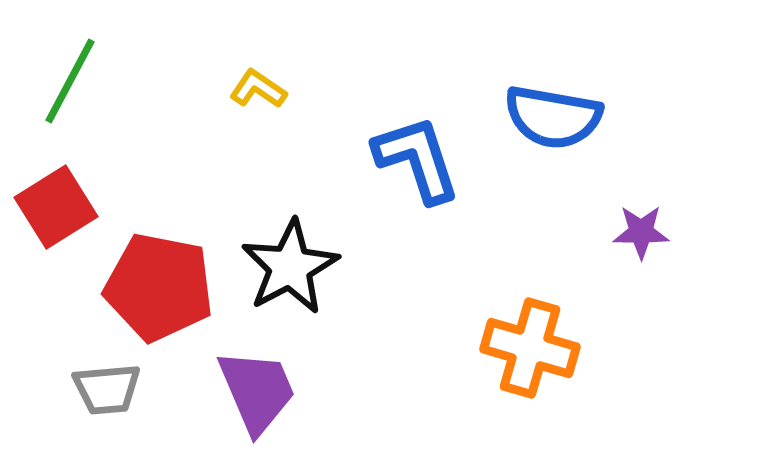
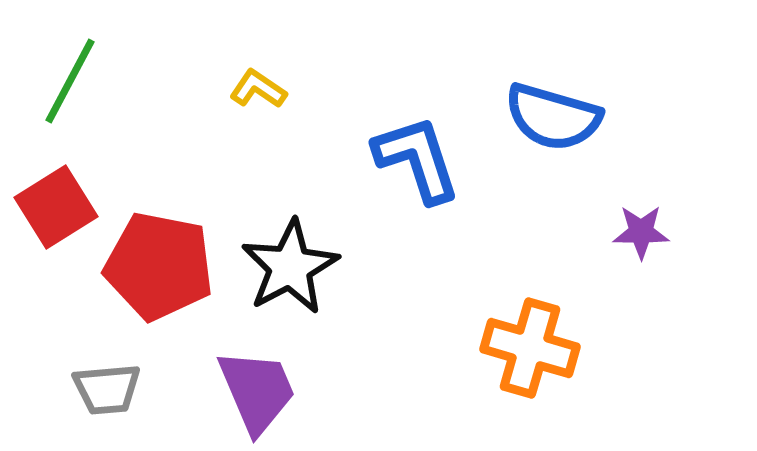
blue semicircle: rotated 6 degrees clockwise
red pentagon: moved 21 px up
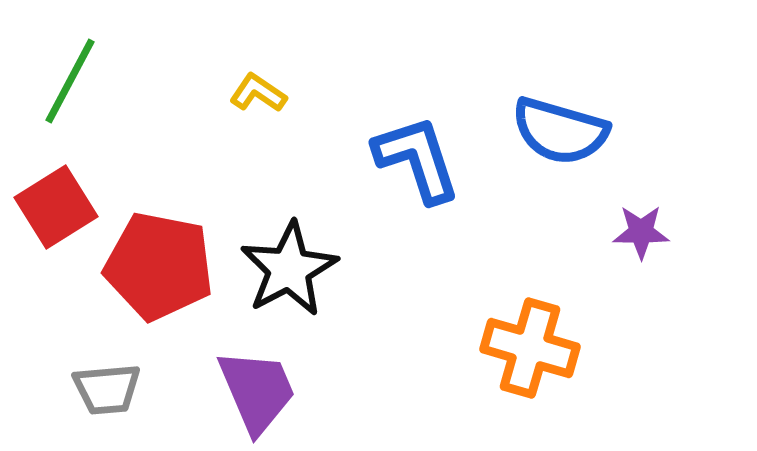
yellow L-shape: moved 4 px down
blue semicircle: moved 7 px right, 14 px down
black star: moved 1 px left, 2 px down
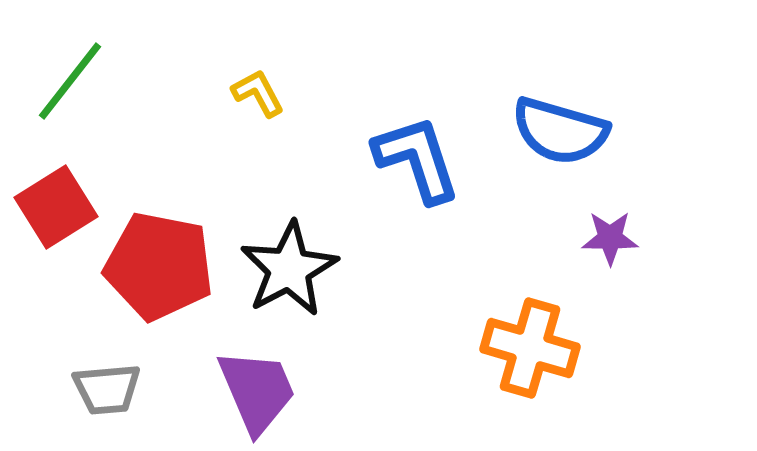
green line: rotated 10 degrees clockwise
yellow L-shape: rotated 28 degrees clockwise
purple star: moved 31 px left, 6 px down
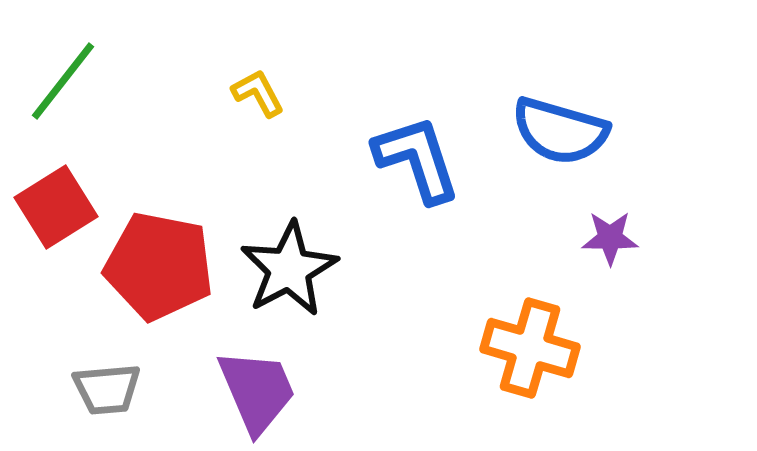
green line: moved 7 px left
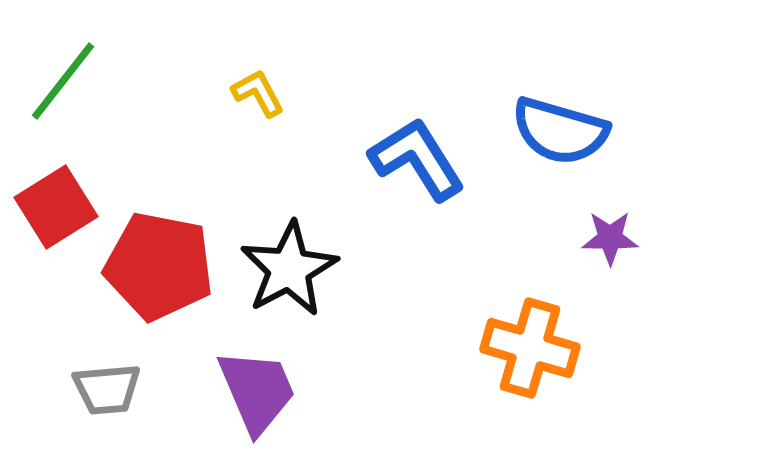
blue L-shape: rotated 14 degrees counterclockwise
